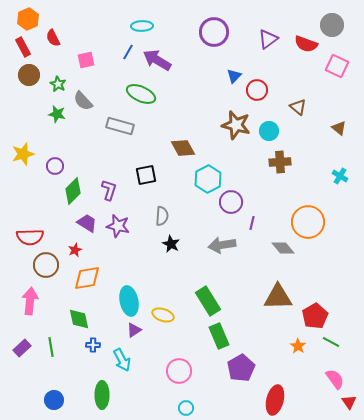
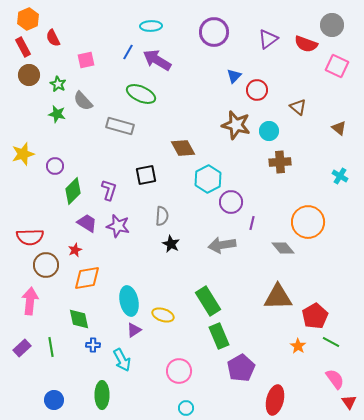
cyan ellipse at (142, 26): moved 9 px right
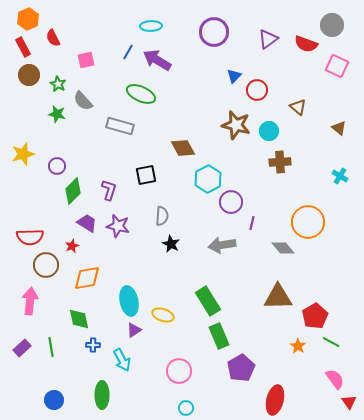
purple circle at (55, 166): moved 2 px right
red star at (75, 250): moved 3 px left, 4 px up
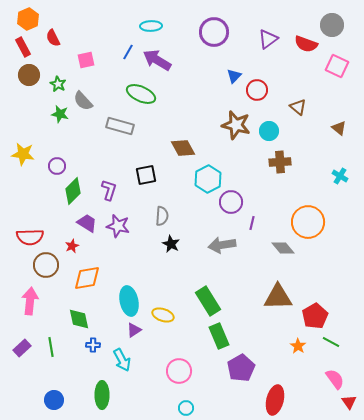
green star at (57, 114): moved 3 px right
yellow star at (23, 154): rotated 25 degrees clockwise
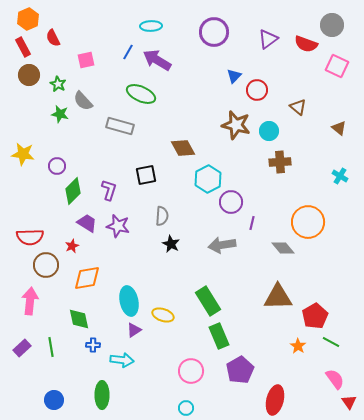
cyan arrow at (122, 360): rotated 55 degrees counterclockwise
purple pentagon at (241, 368): moved 1 px left, 2 px down
pink circle at (179, 371): moved 12 px right
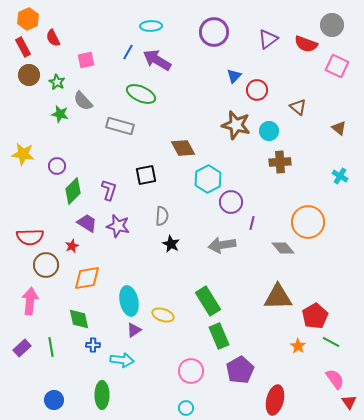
green star at (58, 84): moved 1 px left, 2 px up
